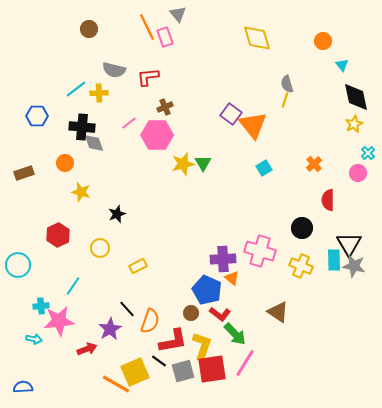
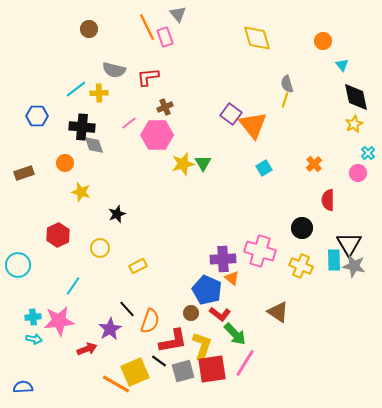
gray diamond at (94, 143): moved 2 px down
cyan cross at (41, 306): moved 8 px left, 11 px down
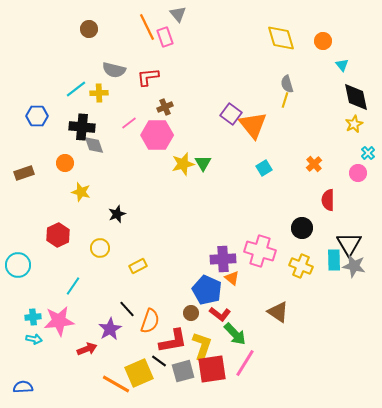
yellow diamond at (257, 38): moved 24 px right
yellow square at (135, 372): moved 4 px right, 1 px down
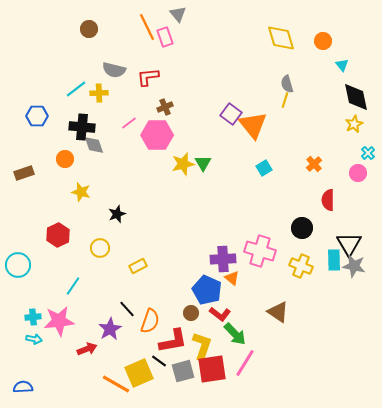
orange circle at (65, 163): moved 4 px up
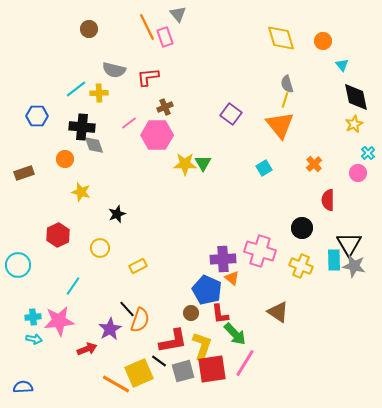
orange triangle at (253, 125): moved 27 px right
yellow star at (183, 164): moved 2 px right; rotated 15 degrees clockwise
red L-shape at (220, 314): rotated 45 degrees clockwise
orange semicircle at (150, 321): moved 10 px left, 1 px up
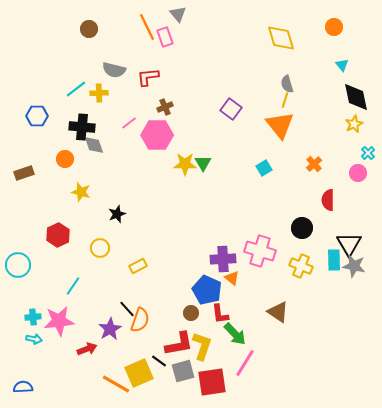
orange circle at (323, 41): moved 11 px right, 14 px up
purple square at (231, 114): moved 5 px up
red L-shape at (173, 341): moved 6 px right, 3 px down
red square at (212, 369): moved 13 px down
